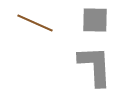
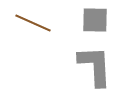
brown line: moved 2 px left
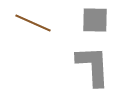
gray L-shape: moved 2 px left
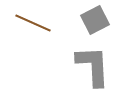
gray square: rotated 28 degrees counterclockwise
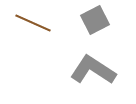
gray L-shape: moved 4 px down; rotated 54 degrees counterclockwise
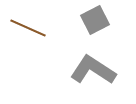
brown line: moved 5 px left, 5 px down
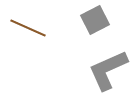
gray L-shape: moved 15 px right; rotated 57 degrees counterclockwise
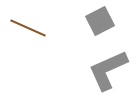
gray square: moved 5 px right, 1 px down
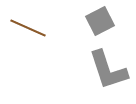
gray L-shape: rotated 84 degrees counterclockwise
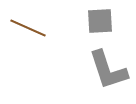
gray square: rotated 24 degrees clockwise
